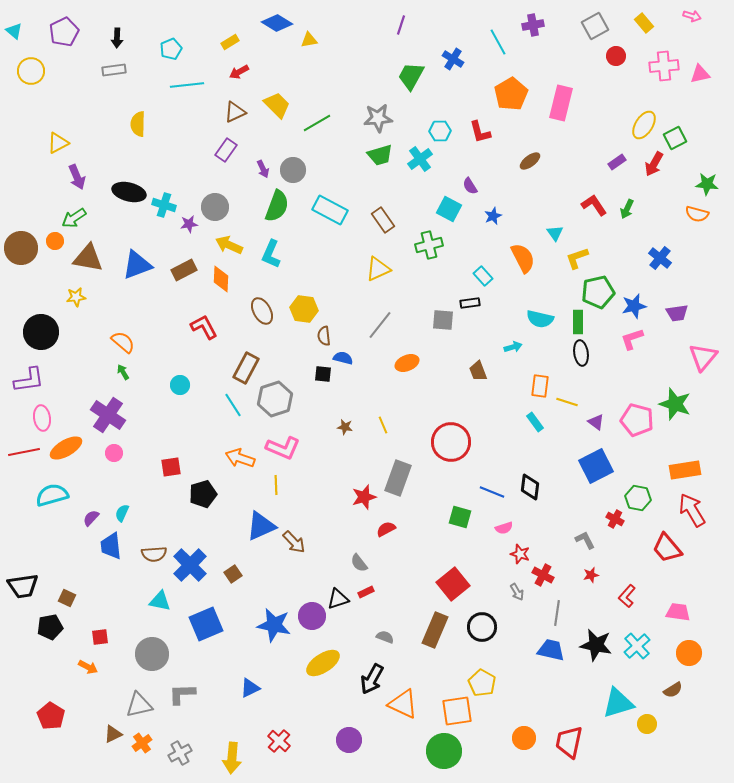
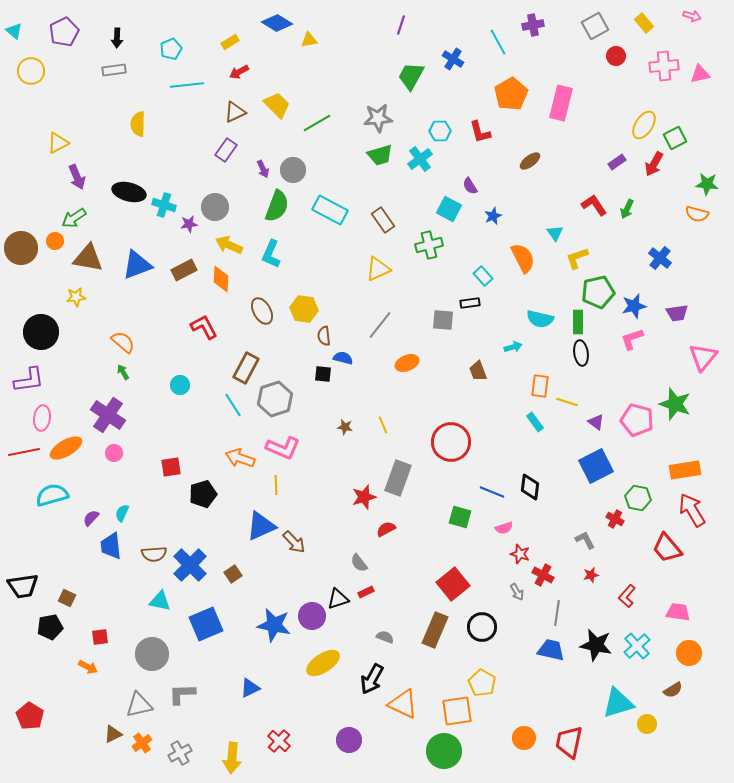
pink ellipse at (42, 418): rotated 15 degrees clockwise
red pentagon at (51, 716): moved 21 px left
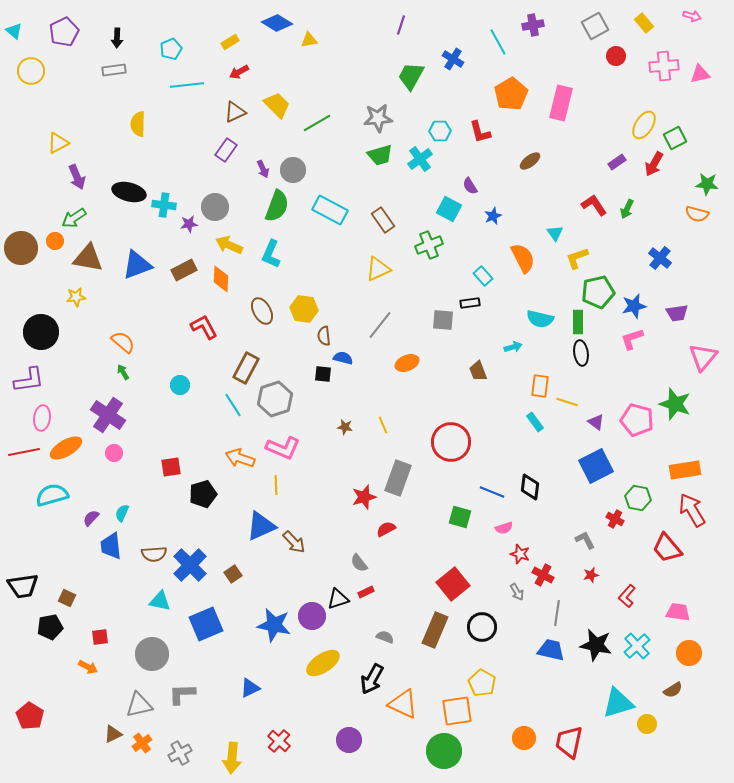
cyan cross at (164, 205): rotated 10 degrees counterclockwise
green cross at (429, 245): rotated 8 degrees counterclockwise
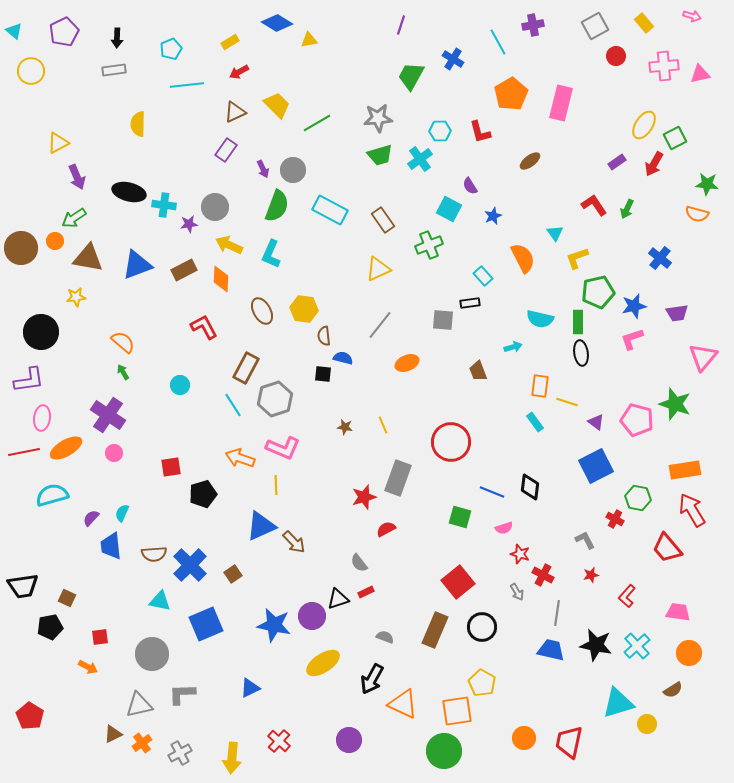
red square at (453, 584): moved 5 px right, 2 px up
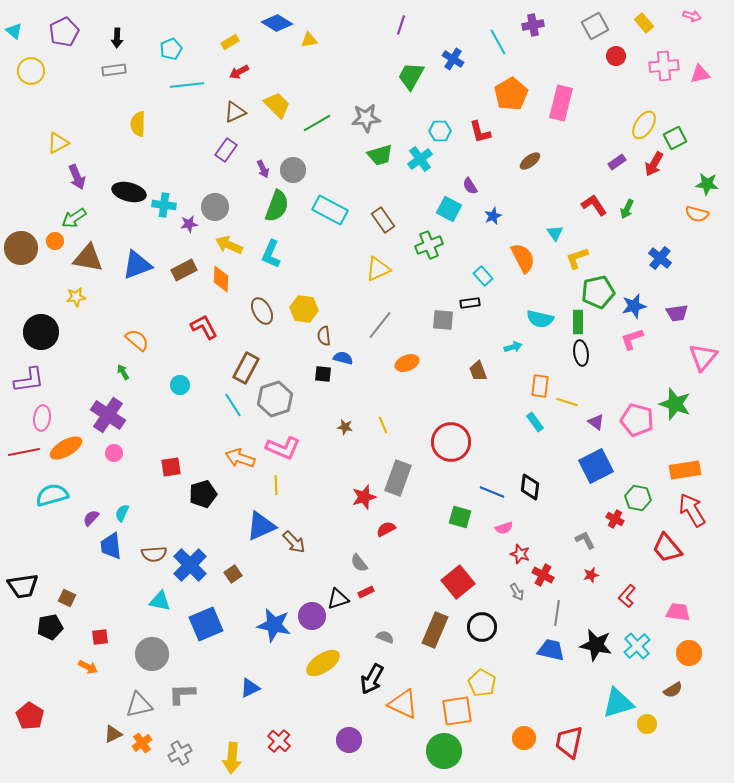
gray star at (378, 118): moved 12 px left
orange semicircle at (123, 342): moved 14 px right, 2 px up
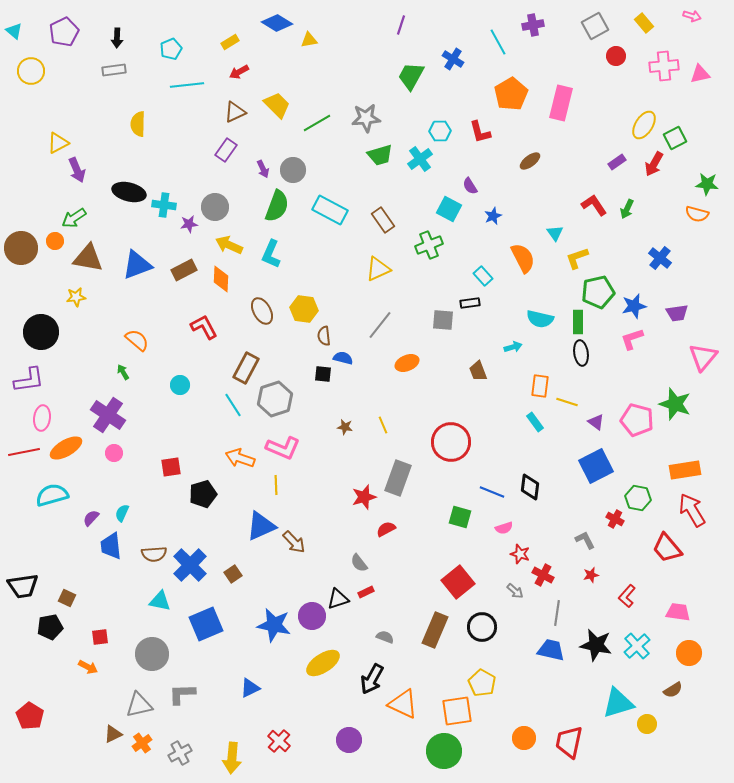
purple arrow at (77, 177): moved 7 px up
gray arrow at (517, 592): moved 2 px left, 1 px up; rotated 18 degrees counterclockwise
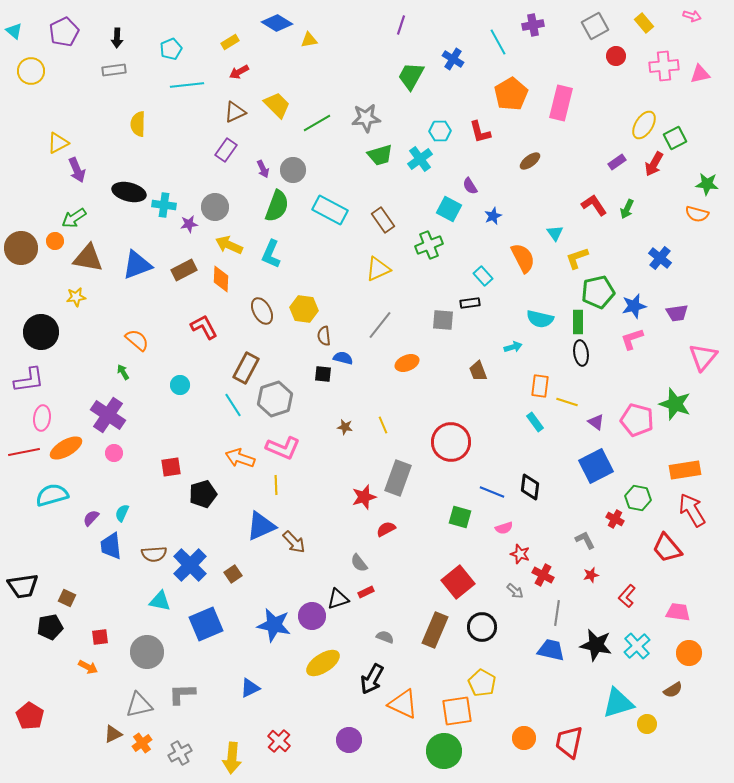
gray circle at (152, 654): moved 5 px left, 2 px up
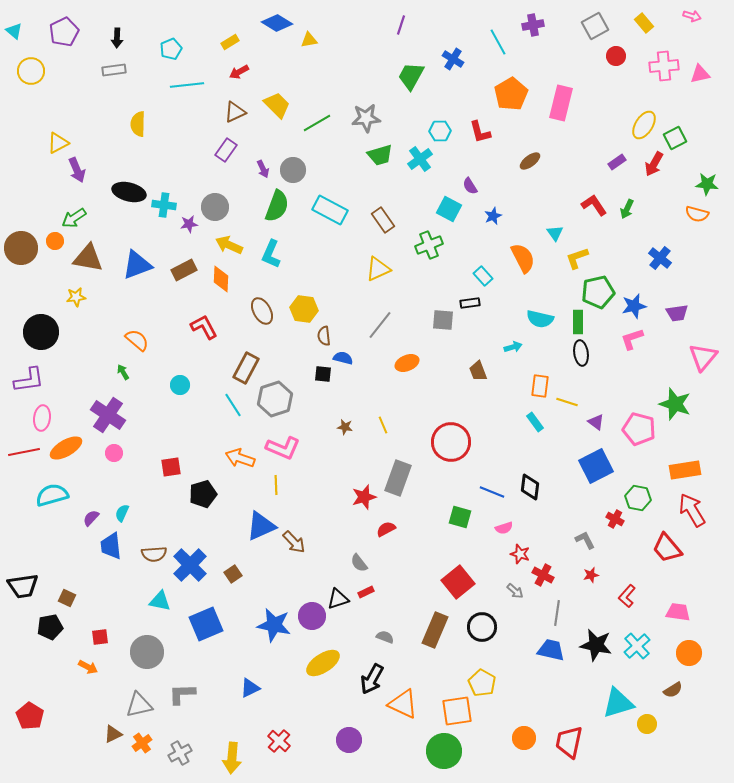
pink pentagon at (637, 420): moved 2 px right, 9 px down
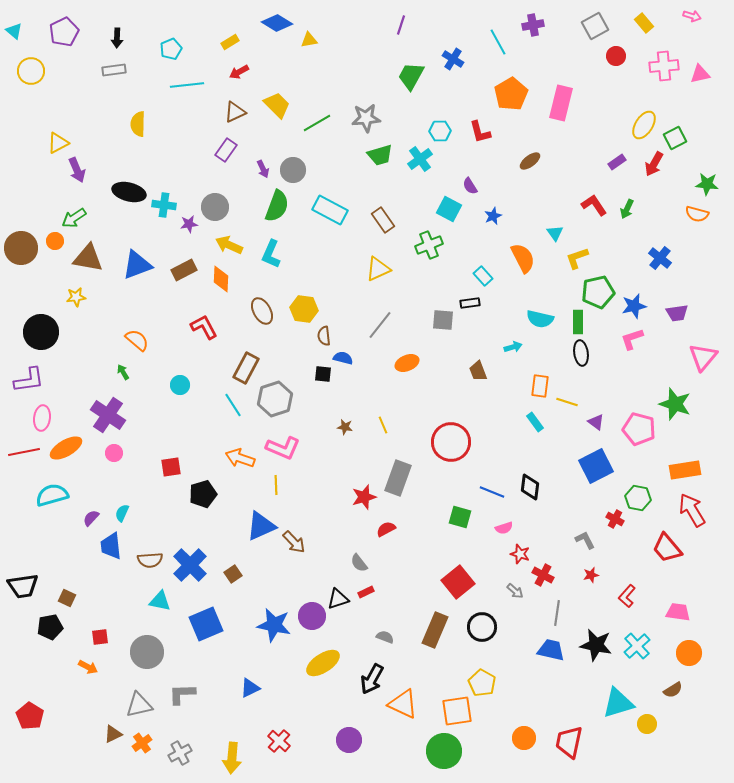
brown semicircle at (154, 554): moved 4 px left, 6 px down
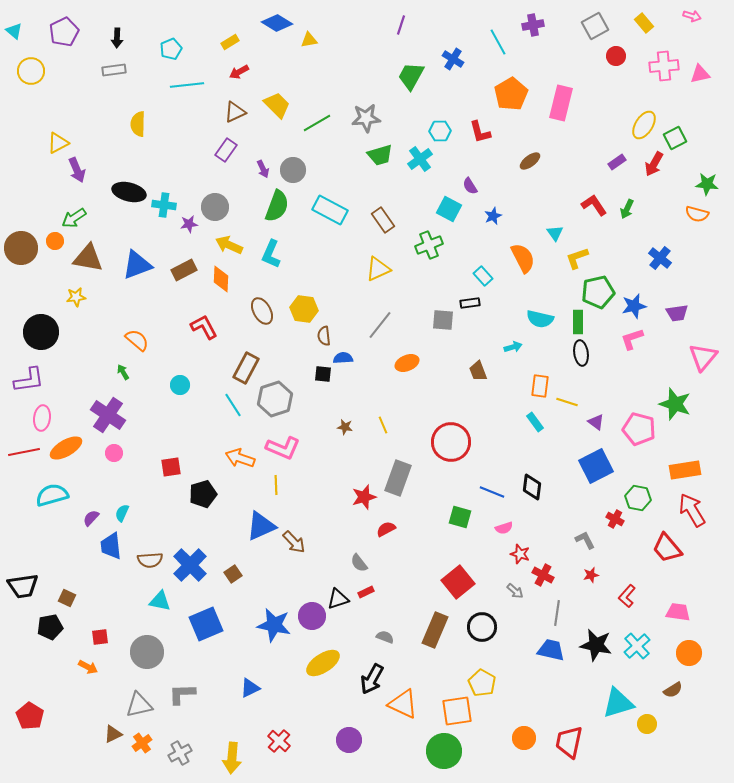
blue semicircle at (343, 358): rotated 18 degrees counterclockwise
black diamond at (530, 487): moved 2 px right
